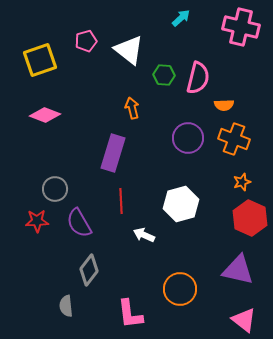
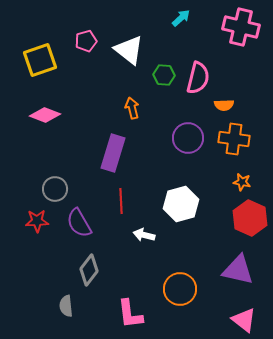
orange cross: rotated 12 degrees counterclockwise
orange star: rotated 30 degrees clockwise
white arrow: rotated 10 degrees counterclockwise
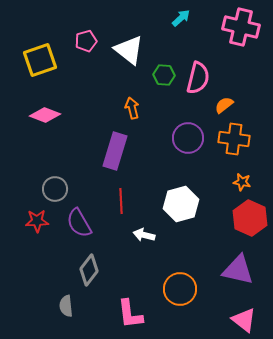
orange semicircle: rotated 144 degrees clockwise
purple rectangle: moved 2 px right, 2 px up
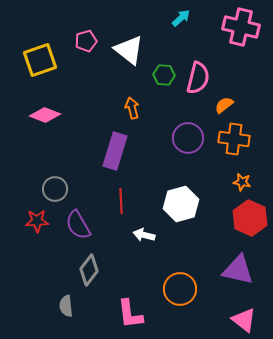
purple semicircle: moved 1 px left, 2 px down
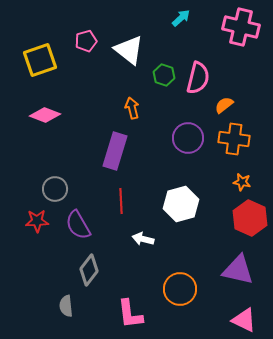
green hexagon: rotated 15 degrees clockwise
white arrow: moved 1 px left, 4 px down
pink triangle: rotated 12 degrees counterclockwise
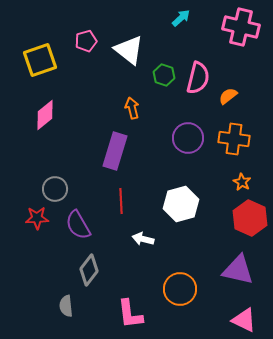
orange semicircle: moved 4 px right, 9 px up
pink diamond: rotated 60 degrees counterclockwise
orange star: rotated 18 degrees clockwise
red star: moved 3 px up
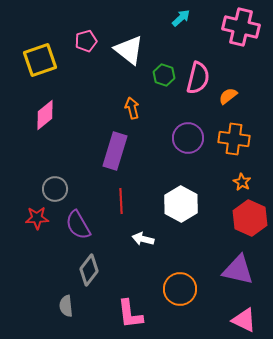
white hexagon: rotated 16 degrees counterclockwise
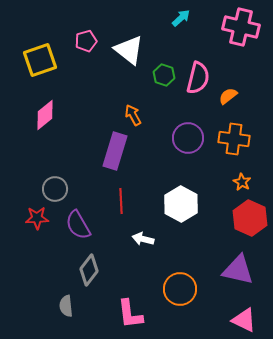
orange arrow: moved 1 px right, 7 px down; rotated 15 degrees counterclockwise
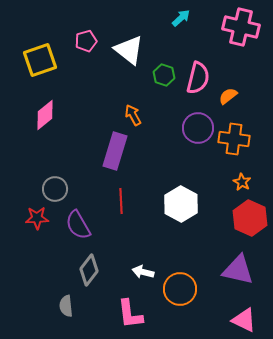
purple circle: moved 10 px right, 10 px up
white arrow: moved 33 px down
